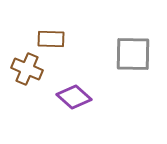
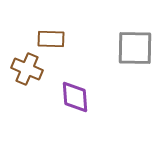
gray square: moved 2 px right, 6 px up
purple diamond: moved 1 px right; rotated 44 degrees clockwise
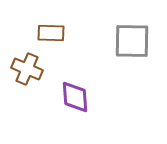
brown rectangle: moved 6 px up
gray square: moved 3 px left, 7 px up
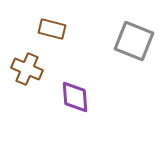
brown rectangle: moved 1 px right, 4 px up; rotated 12 degrees clockwise
gray square: moved 2 px right; rotated 21 degrees clockwise
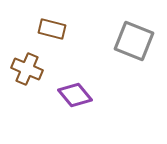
purple diamond: moved 2 px up; rotated 36 degrees counterclockwise
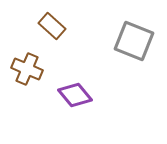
brown rectangle: moved 3 px up; rotated 28 degrees clockwise
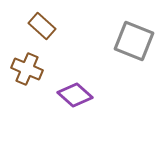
brown rectangle: moved 10 px left
purple diamond: rotated 8 degrees counterclockwise
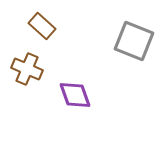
purple diamond: rotated 28 degrees clockwise
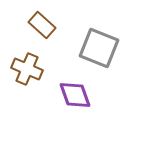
brown rectangle: moved 1 px up
gray square: moved 35 px left, 7 px down
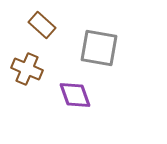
gray square: rotated 12 degrees counterclockwise
